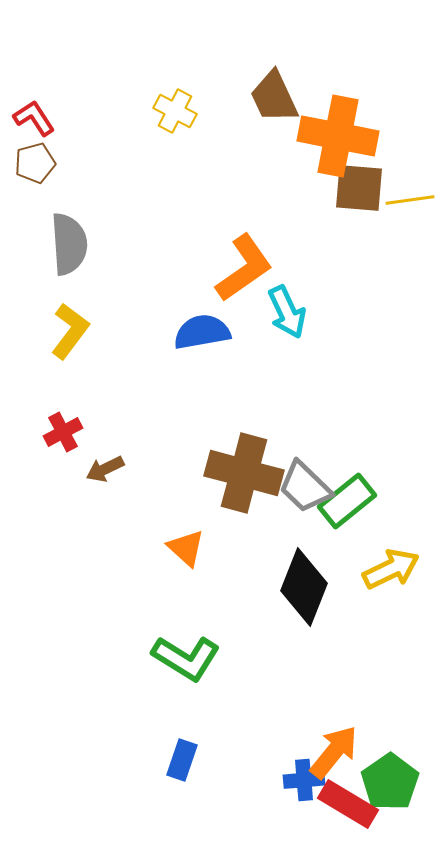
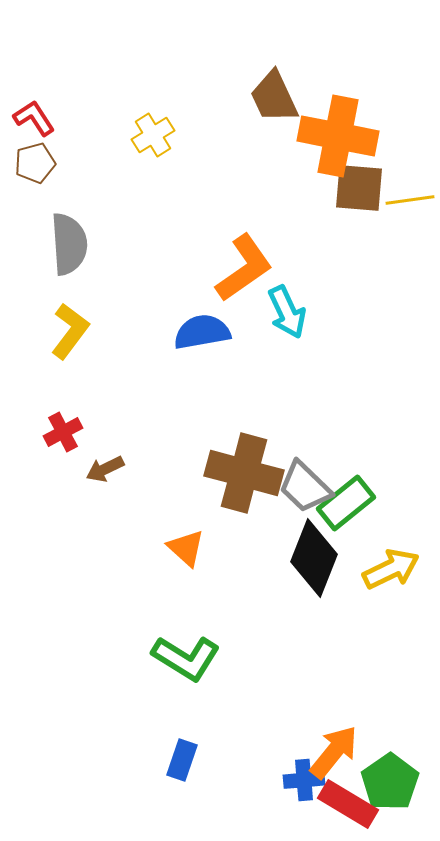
yellow cross: moved 22 px left, 24 px down; rotated 30 degrees clockwise
green rectangle: moved 1 px left, 2 px down
black diamond: moved 10 px right, 29 px up
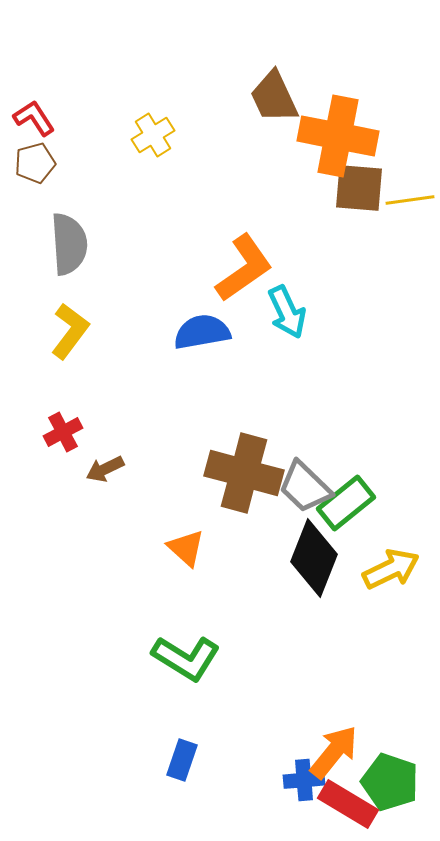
green pentagon: rotated 18 degrees counterclockwise
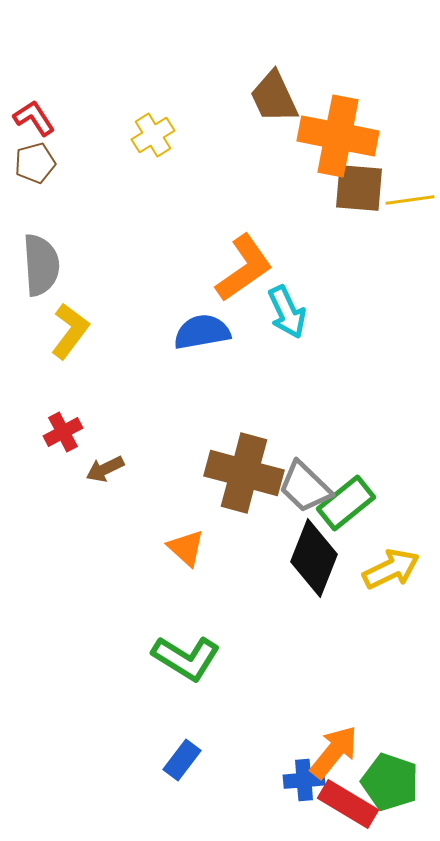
gray semicircle: moved 28 px left, 21 px down
blue rectangle: rotated 18 degrees clockwise
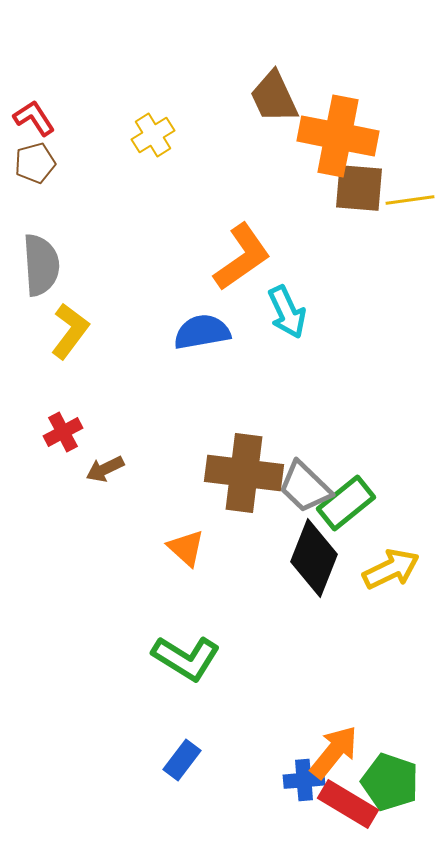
orange L-shape: moved 2 px left, 11 px up
brown cross: rotated 8 degrees counterclockwise
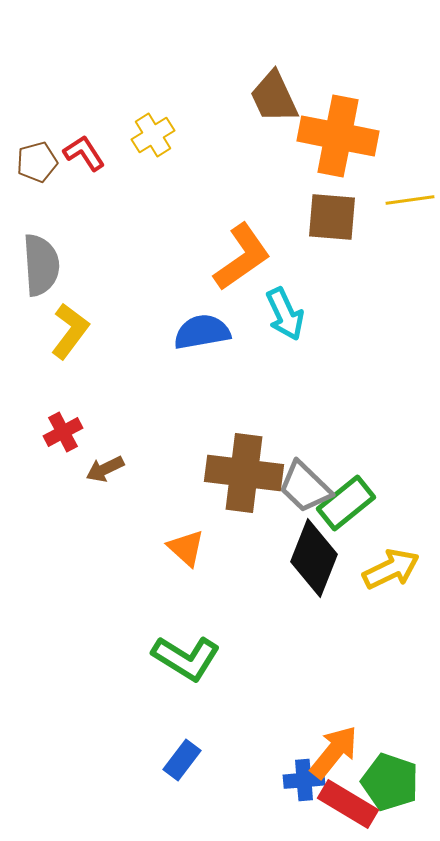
red L-shape: moved 50 px right, 35 px down
brown pentagon: moved 2 px right, 1 px up
brown square: moved 27 px left, 29 px down
cyan arrow: moved 2 px left, 2 px down
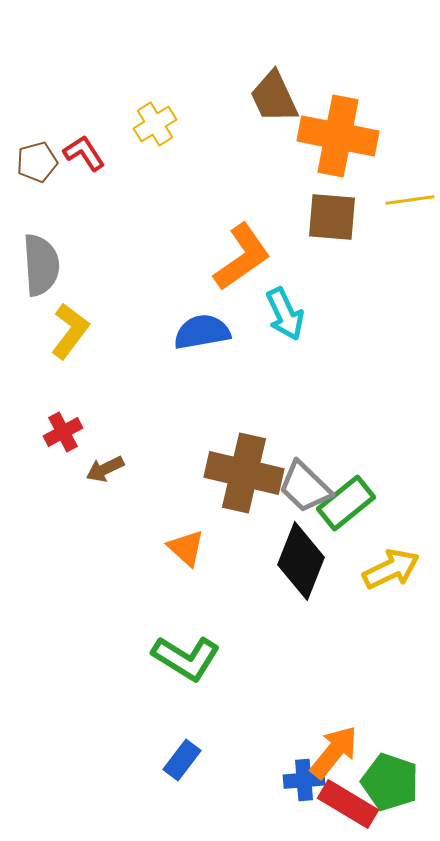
yellow cross: moved 2 px right, 11 px up
brown cross: rotated 6 degrees clockwise
black diamond: moved 13 px left, 3 px down
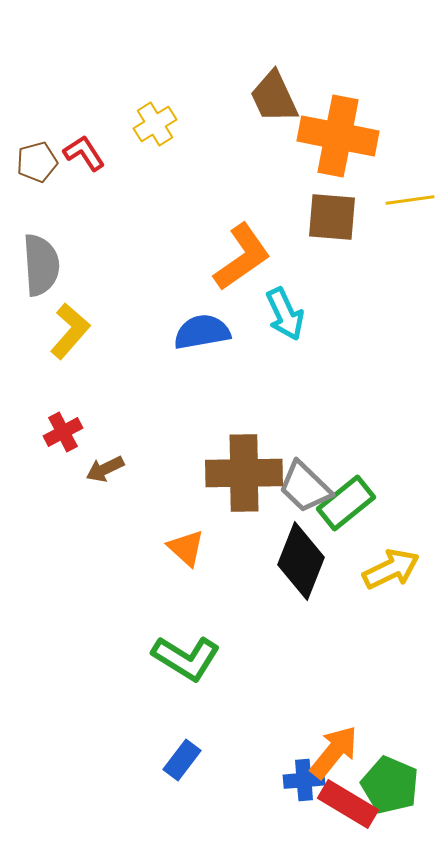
yellow L-shape: rotated 4 degrees clockwise
brown cross: rotated 14 degrees counterclockwise
green pentagon: moved 3 px down; rotated 4 degrees clockwise
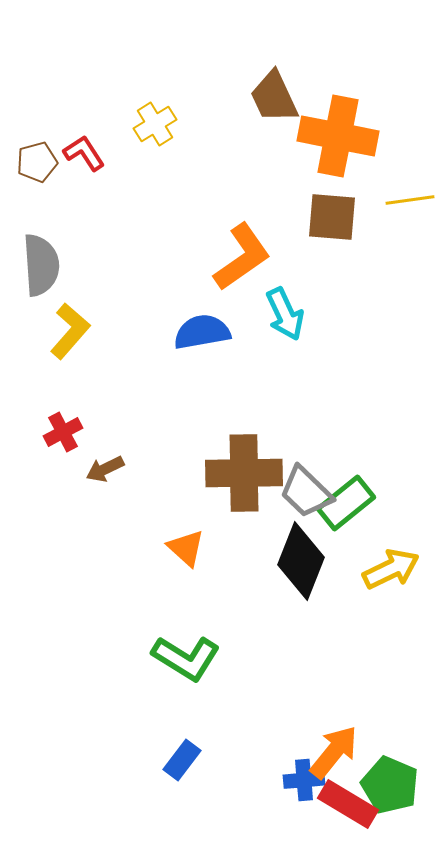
gray trapezoid: moved 1 px right, 5 px down
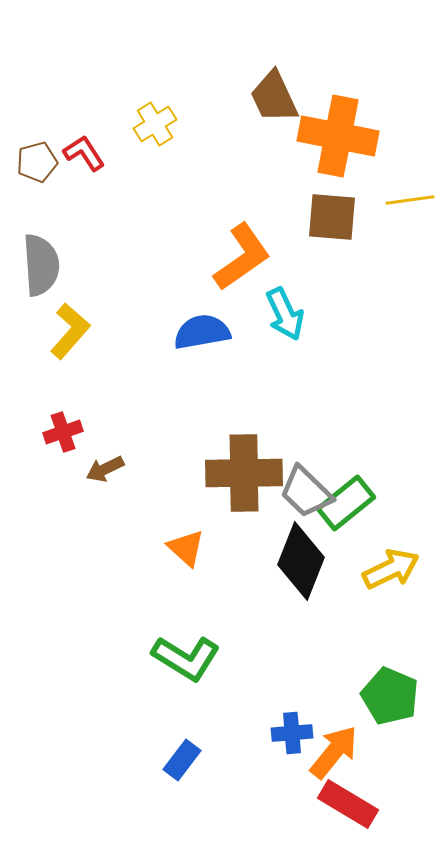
red cross: rotated 9 degrees clockwise
blue cross: moved 12 px left, 47 px up
green pentagon: moved 89 px up
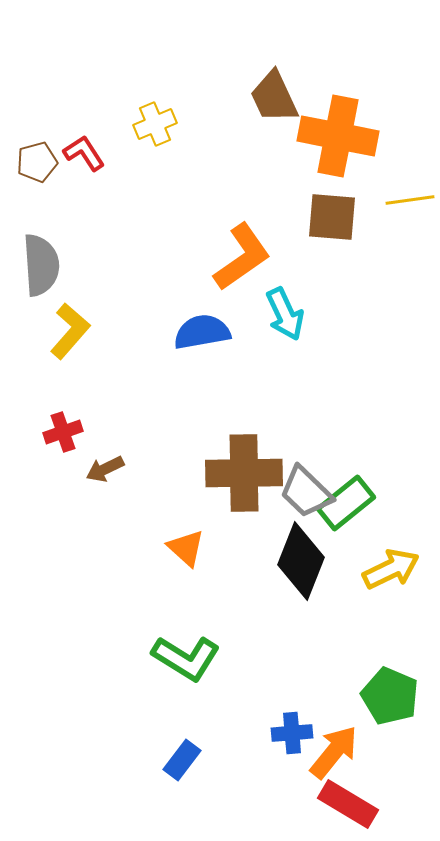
yellow cross: rotated 9 degrees clockwise
